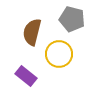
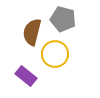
gray pentagon: moved 9 px left
yellow circle: moved 4 px left
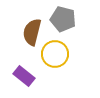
purple rectangle: moved 2 px left
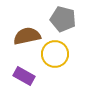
brown semicircle: moved 5 px left, 4 px down; rotated 64 degrees clockwise
purple rectangle: rotated 10 degrees counterclockwise
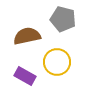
yellow circle: moved 2 px right, 8 px down
purple rectangle: moved 1 px right
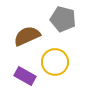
brown semicircle: rotated 12 degrees counterclockwise
yellow circle: moved 2 px left
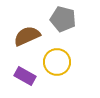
yellow circle: moved 2 px right
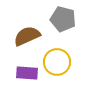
purple rectangle: moved 2 px right, 3 px up; rotated 25 degrees counterclockwise
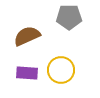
gray pentagon: moved 6 px right, 2 px up; rotated 15 degrees counterclockwise
yellow circle: moved 4 px right, 8 px down
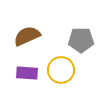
gray pentagon: moved 12 px right, 23 px down
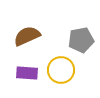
gray pentagon: rotated 10 degrees counterclockwise
